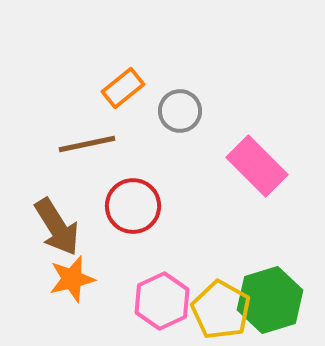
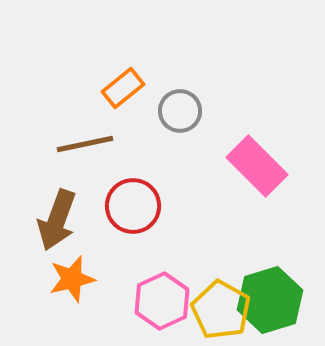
brown line: moved 2 px left
brown arrow: moved 7 px up; rotated 52 degrees clockwise
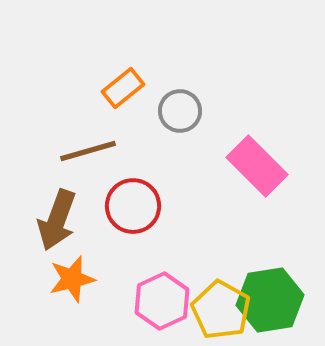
brown line: moved 3 px right, 7 px down; rotated 4 degrees counterclockwise
green hexagon: rotated 8 degrees clockwise
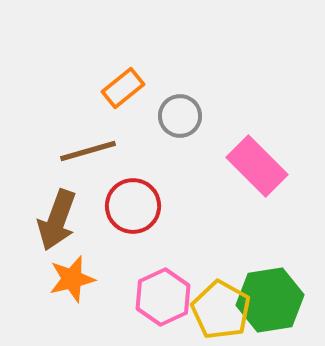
gray circle: moved 5 px down
pink hexagon: moved 1 px right, 4 px up
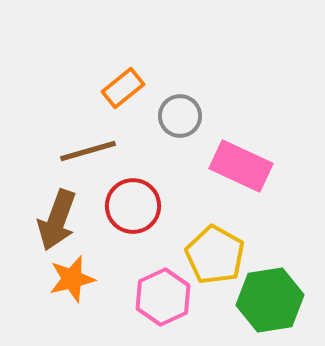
pink rectangle: moved 16 px left; rotated 20 degrees counterclockwise
yellow pentagon: moved 6 px left, 55 px up
